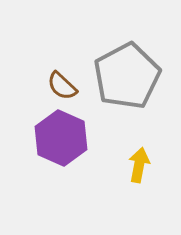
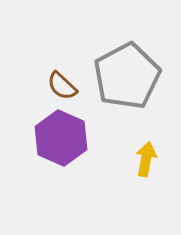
yellow arrow: moved 7 px right, 6 px up
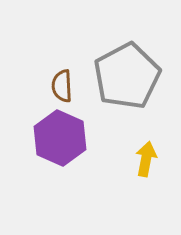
brown semicircle: rotated 44 degrees clockwise
purple hexagon: moved 1 px left
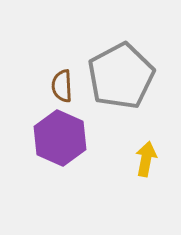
gray pentagon: moved 6 px left
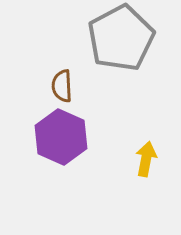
gray pentagon: moved 38 px up
purple hexagon: moved 1 px right, 1 px up
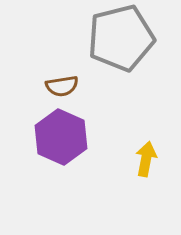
gray pentagon: rotated 14 degrees clockwise
brown semicircle: rotated 96 degrees counterclockwise
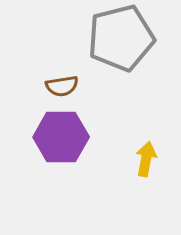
purple hexagon: rotated 24 degrees counterclockwise
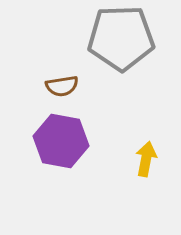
gray pentagon: rotated 12 degrees clockwise
purple hexagon: moved 4 px down; rotated 10 degrees clockwise
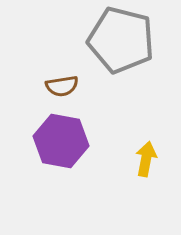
gray pentagon: moved 2 px down; rotated 16 degrees clockwise
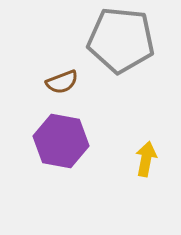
gray pentagon: rotated 8 degrees counterclockwise
brown semicircle: moved 4 px up; rotated 12 degrees counterclockwise
